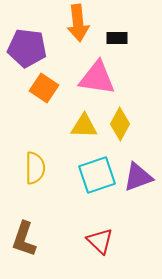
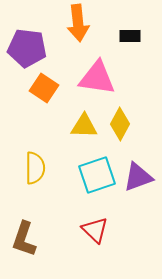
black rectangle: moved 13 px right, 2 px up
red triangle: moved 5 px left, 11 px up
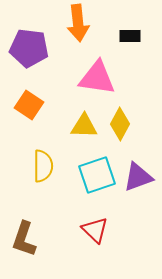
purple pentagon: moved 2 px right
orange square: moved 15 px left, 17 px down
yellow semicircle: moved 8 px right, 2 px up
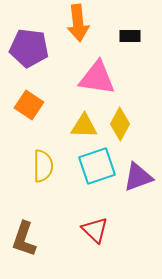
cyan square: moved 9 px up
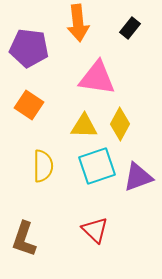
black rectangle: moved 8 px up; rotated 50 degrees counterclockwise
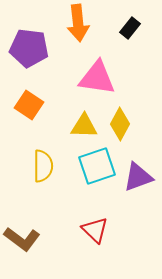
brown L-shape: moved 2 px left; rotated 72 degrees counterclockwise
